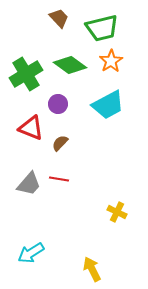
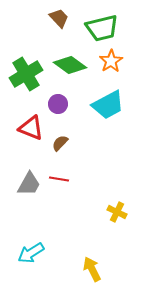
gray trapezoid: rotated 12 degrees counterclockwise
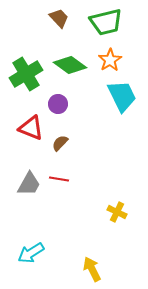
green trapezoid: moved 4 px right, 6 px up
orange star: moved 1 px left, 1 px up
cyan trapezoid: moved 14 px right, 9 px up; rotated 88 degrees counterclockwise
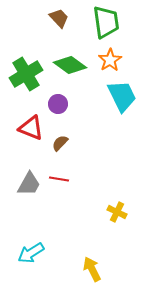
green trapezoid: rotated 84 degrees counterclockwise
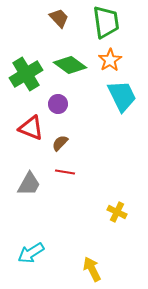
red line: moved 6 px right, 7 px up
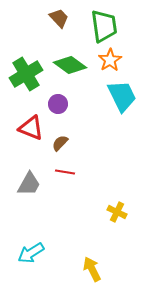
green trapezoid: moved 2 px left, 4 px down
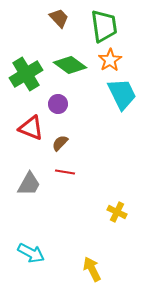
cyan trapezoid: moved 2 px up
cyan arrow: rotated 120 degrees counterclockwise
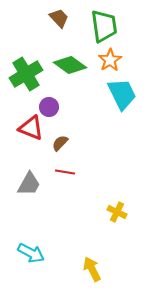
purple circle: moved 9 px left, 3 px down
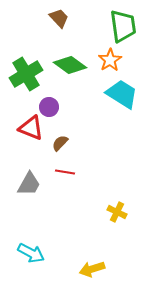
green trapezoid: moved 19 px right
cyan trapezoid: rotated 32 degrees counterclockwise
yellow arrow: rotated 80 degrees counterclockwise
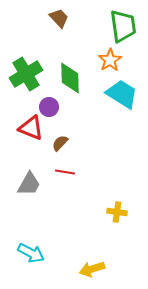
green diamond: moved 13 px down; rotated 52 degrees clockwise
yellow cross: rotated 18 degrees counterclockwise
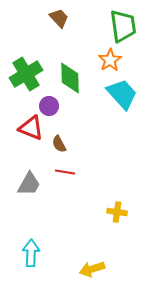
cyan trapezoid: rotated 16 degrees clockwise
purple circle: moved 1 px up
brown semicircle: moved 1 px left, 1 px down; rotated 72 degrees counterclockwise
cyan arrow: rotated 116 degrees counterclockwise
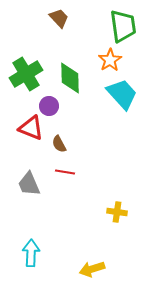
gray trapezoid: rotated 128 degrees clockwise
